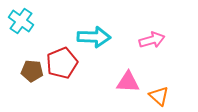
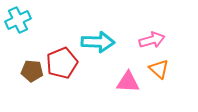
cyan cross: moved 3 px left, 1 px up; rotated 30 degrees clockwise
cyan arrow: moved 4 px right, 5 px down
orange triangle: moved 27 px up
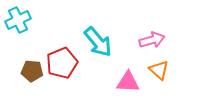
cyan arrow: rotated 48 degrees clockwise
orange triangle: moved 1 px down
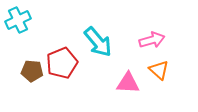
pink triangle: moved 1 px down
